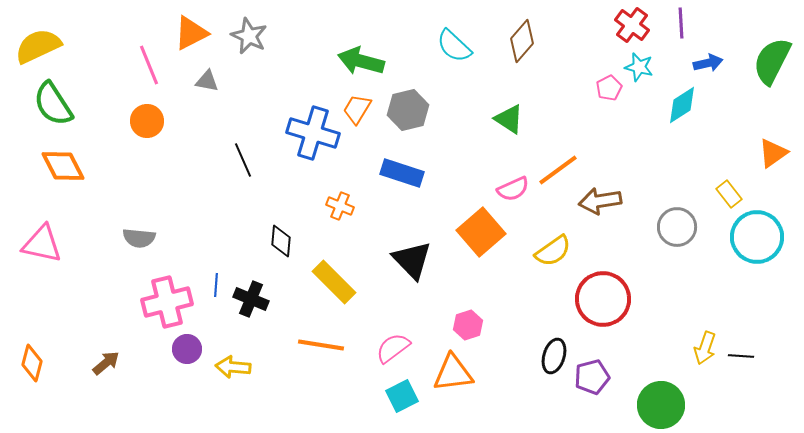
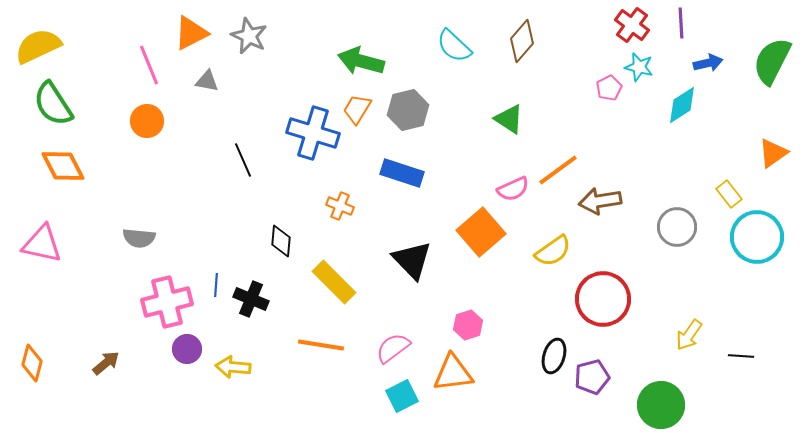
yellow arrow at (705, 348): moved 16 px left, 13 px up; rotated 16 degrees clockwise
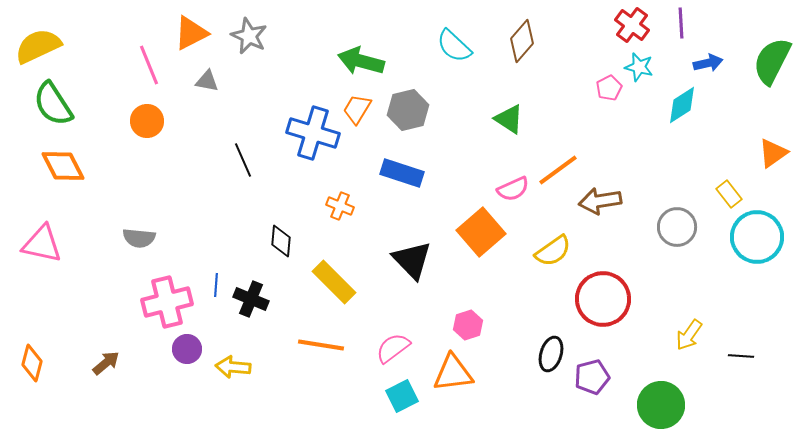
black ellipse at (554, 356): moved 3 px left, 2 px up
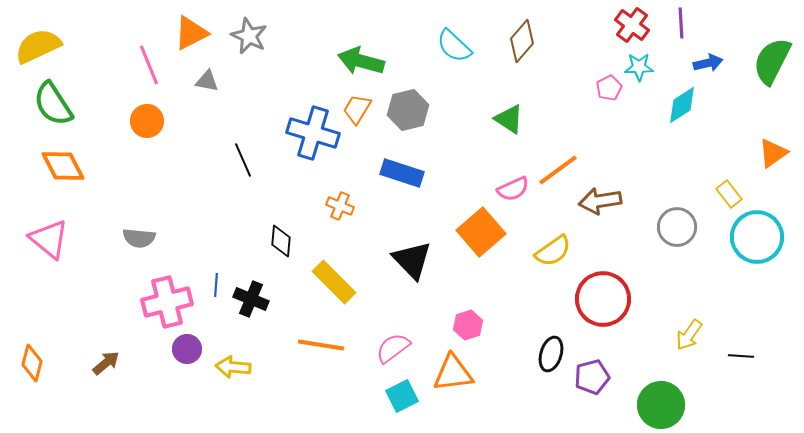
cyan star at (639, 67): rotated 16 degrees counterclockwise
pink triangle at (42, 244): moved 7 px right, 5 px up; rotated 27 degrees clockwise
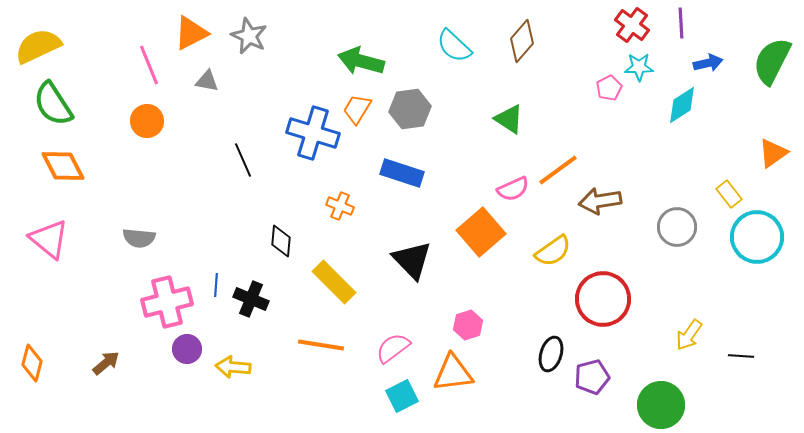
gray hexagon at (408, 110): moved 2 px right, 1 px up; rotated 6 degrees clockwise
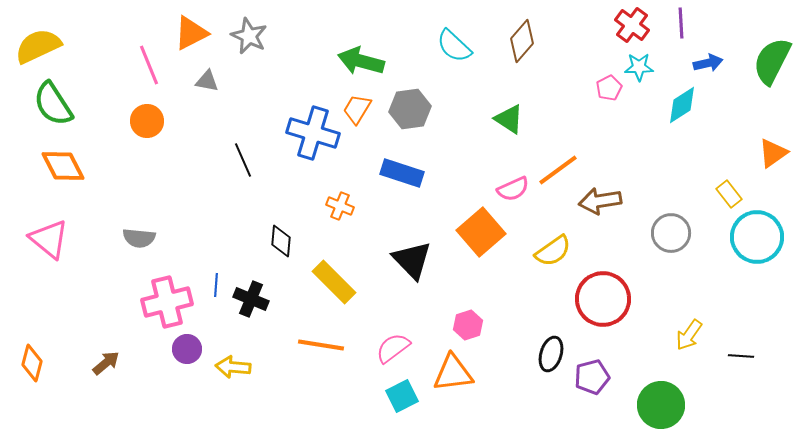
gray circle at (677, 227): moved 6 px left, 6 px down
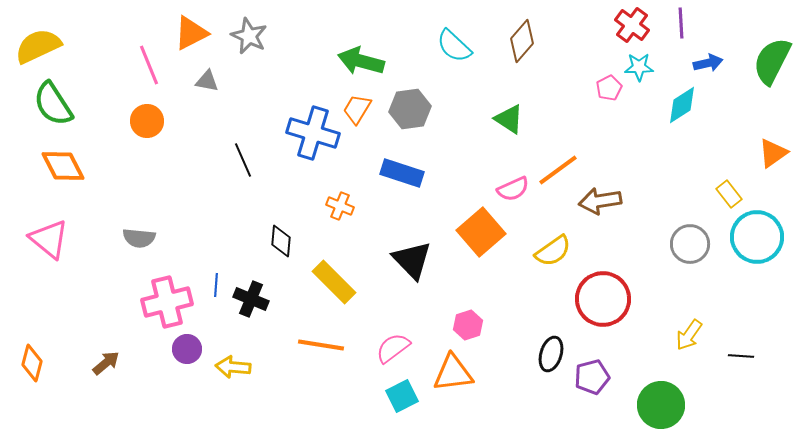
gray circle at (671, 233): moved 19 px right, 11 px down
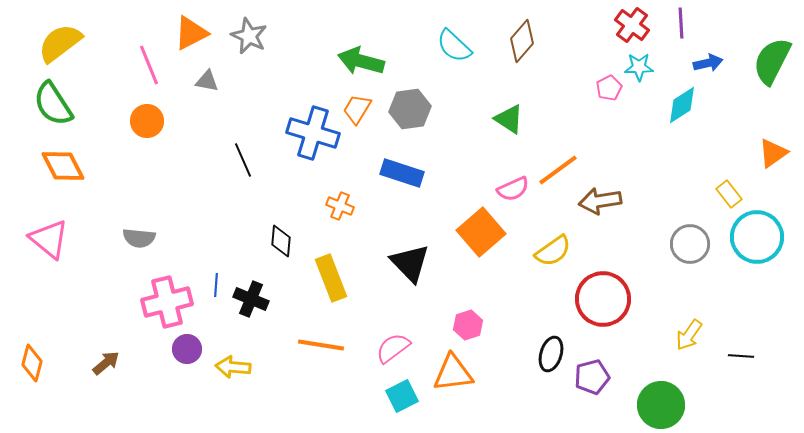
yellow semicircle at (38, 46): moved 22 px right, 3 px up; rotated 12 degrees counterclockwise
black triangle at (412, 260): moved 2 px left, 3 px down
yellow rectangle at (334, 282): moved 3 px left, 4 px up; rotated 24 degrees clockwise
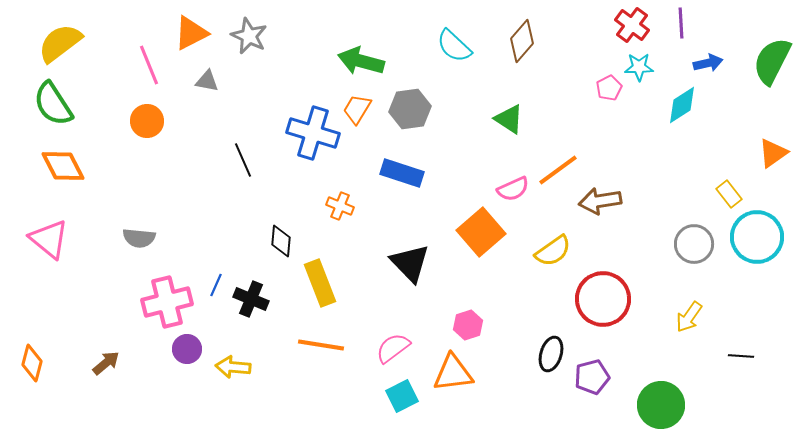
gray circle at (690, 244): moved 4 px right
yellow rectangle at (331, 278): moved 11 px left, 5 px down
blue line at (216, 285): rotated 20 degrees clockwise
yellow arrow at (689, 335): moved 18 px up
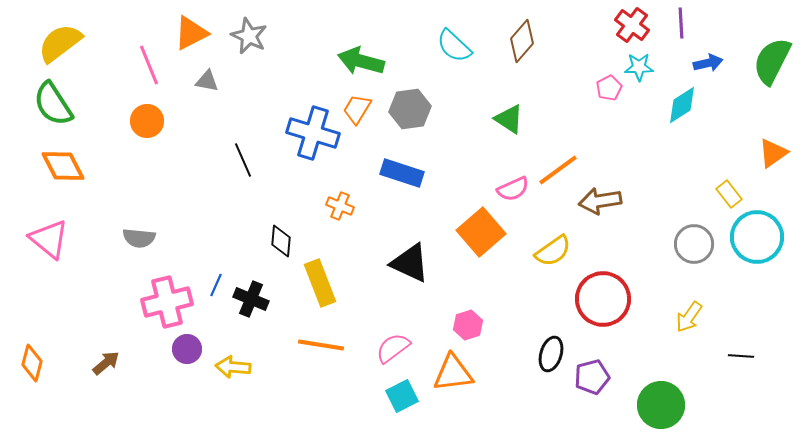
black triangle at (410, 263): rotated 21 degrees counterclockwise
